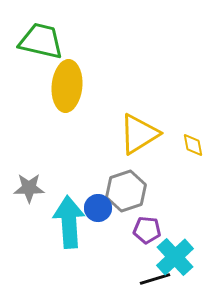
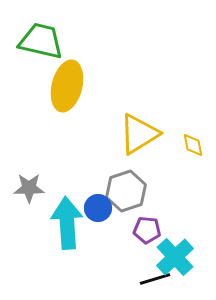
yellow ellipse: rotated 9 degrees clockwise
cyan arrow: moved 2 px left, 1 px down
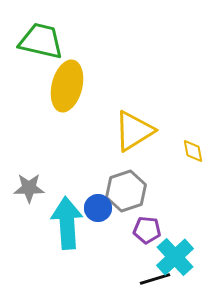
yellow triangle: moved 5 px left, 3 px up
yellow diamond: moved 6 px down
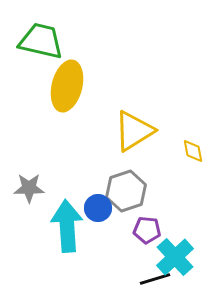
cyan arrow: moved 3 px down
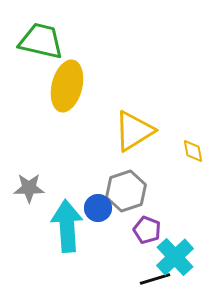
purple pentagon: rotated 16 degrees clockwise
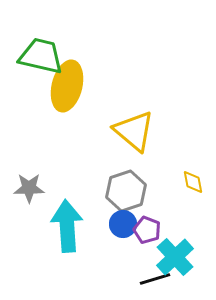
green trapezoid: moved 15 px down
yellow triangle: rotated 48 degrees counterclockwise
yellow diamond: moved 31 px down
blue circle: moved 25 px right, 16 px down
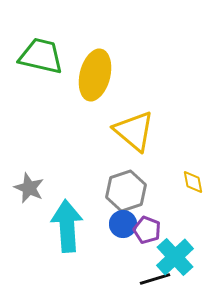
yellow ellipse: moved 28 px right, 11 px up
gray star: rotated 24 degrees clockwise
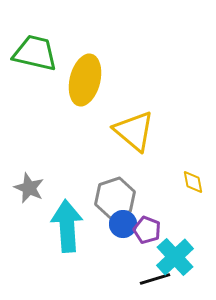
green trapezoid: moved 6 px left, 3 px up
yellow ellipse: moved 10 px left, 5 px down
gray hexagon: moved 11 px left, 7 px down
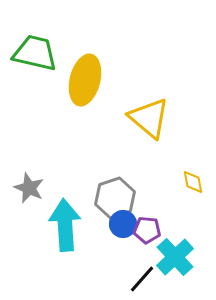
yellow triangle: moved 15 px right, 13 px up
cyan arrow: moved 2 px left, 1 px up
purple pentagon: rotated 16 degrees counterclockwise
black line: moved 13 px left; rotated 32 degrees counterclockwise
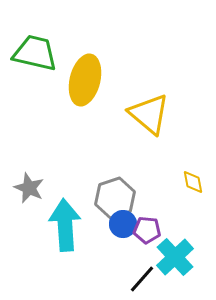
yellow triangle: moved 4 px up
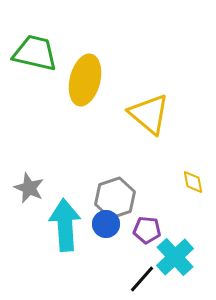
blue circle: moved 17 px left
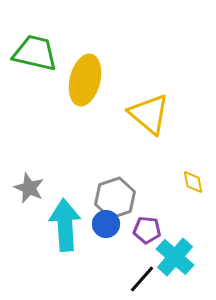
cyan cross: rotated 6 degrees counterclockwise
